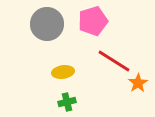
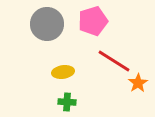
green cross: rotated 18 degrees clockwise
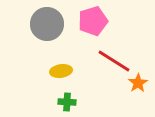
yellow ellipse: moved 2 px left, 1 px up
